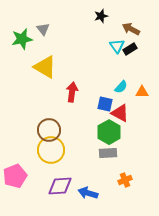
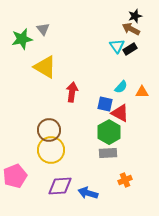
black star: moved 34 px right
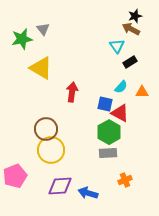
black rectangle: moved 13 px down
yellow triangle: moved 4 px left, 1 px down
brown circle: moved 3 px left, 1 px up
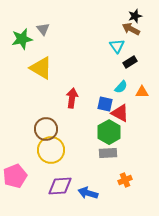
red arrow: moved 6 px down
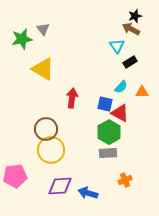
yellow triangle: moved 2 px right, 1 px down
pink pentagon: rotated 15 degrees clockwise
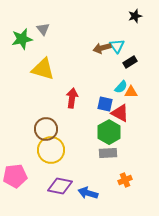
brown arrow: moved 29 px left, 19 px down; rotated 42 degrees counterclockwise
yellow triangle: rotated 15 degrees counterclockwise
orange triangle: moved 11 px left
purple diamond: rotated 15 degrees clockwise
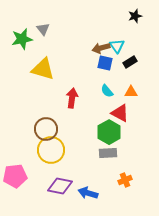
brown arrow: moved 1 px left
cyan semicircle: moved 14 px left, 4 px down; rotated 96 degrees clockwise
blue square: moved 41 px up
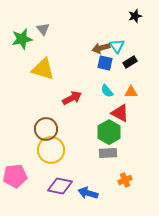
red arrow: rotated 54 degrees clockwise
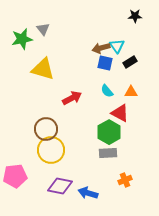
black star: rotated 16 degrees clockwise
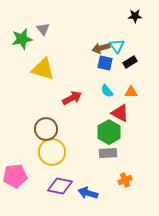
yellow circle: moved 1 px right, 2 px down
